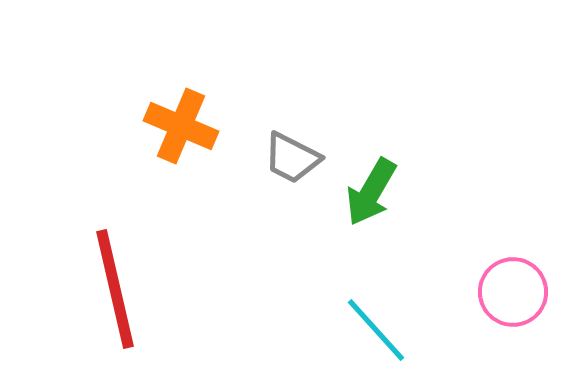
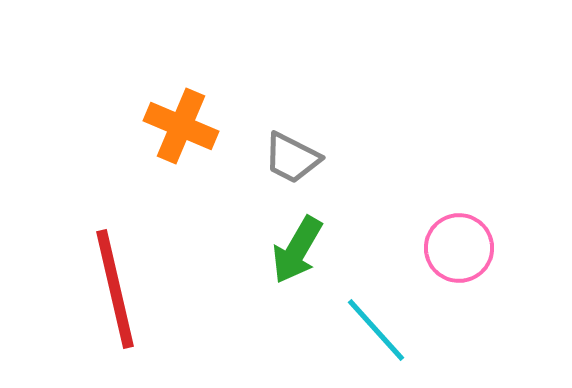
green arrow: moved 74 px left, 58 px down
pink circle: moved 54 px left, 44 px up
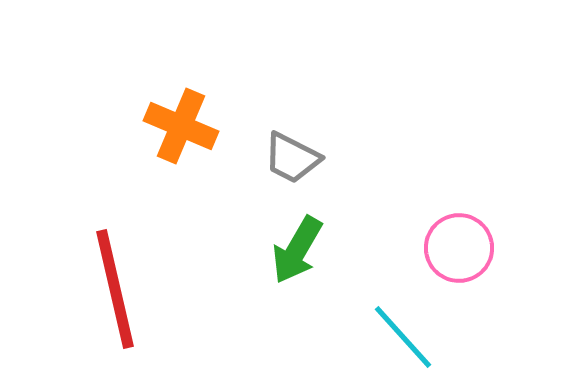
cyan line: moved 27 px right, 7 px down
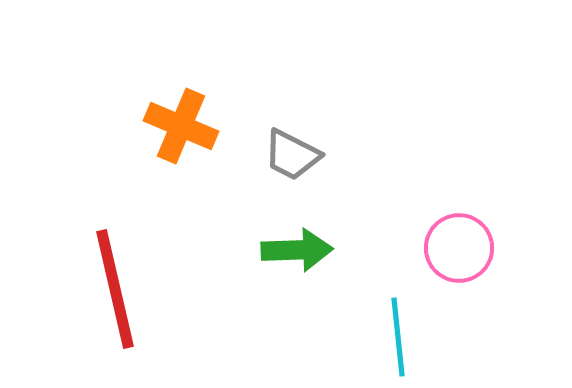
gray trapezoid: moved 3 px up
green arrow: rotated 122 degrees counterclockwise
cyan line: moved 5 px left; rotated 36 degrees clockwise
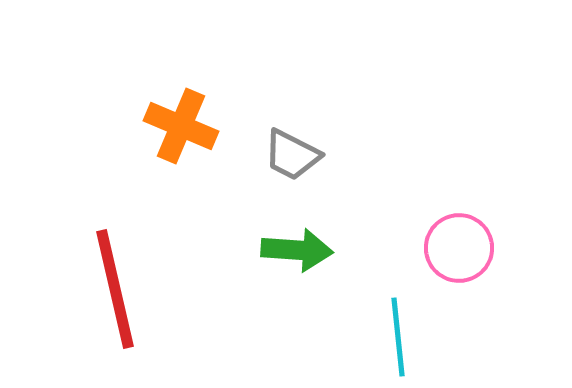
green arrow: rotated 6 degrees clockwise
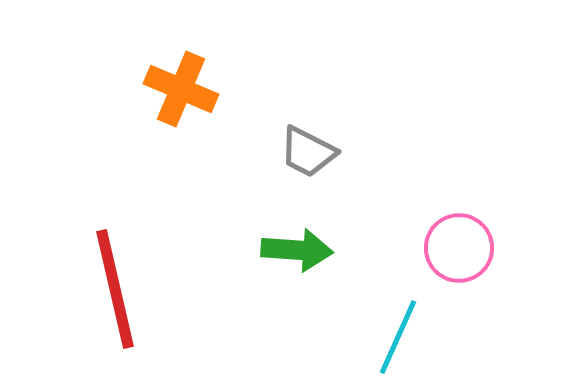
orange cross: moved 37 px up
gray trapezoid: moved 16 px right, 3 px up
cyan line: rotated 30 degrees clockwise
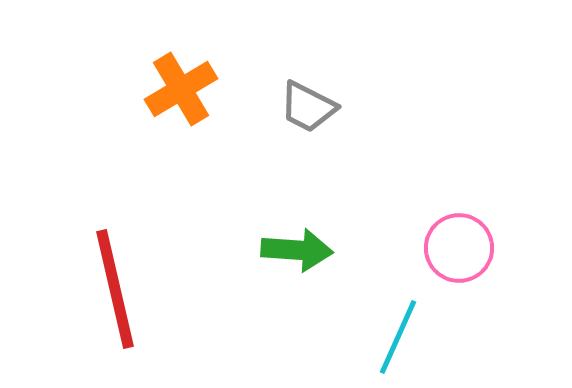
orange cross: rotated 36 degrees clockwise
gray trapezoid: moved 45 px up
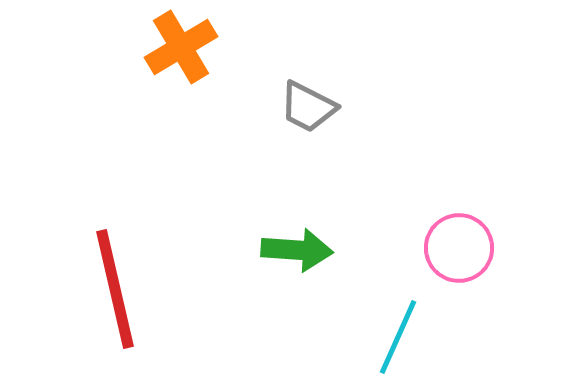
orange cross: moved 42 px up
